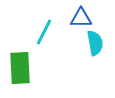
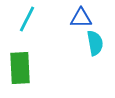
cyan line: moved 17 px left, 13 px up
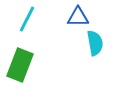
blue triangle: moved 3 px left, 1 px up
green rectangle: moved 3 px up; rotated 24 degrees clockwise
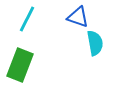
blue triangle: rotated 20 degrees clockwise
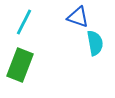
cyan line: moved 3 px left, 3 px down
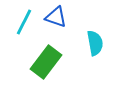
blue triangle: moved 22 px left
green rectangle: moved 26 px right, 3 px up; rotated 16 degrees clockwise
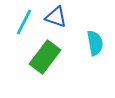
green rectangle: moved 1 px left, 5 px up
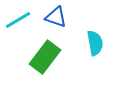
cyan line: moved 6 px left, 2 px up; rotated 32 degrees clockwise
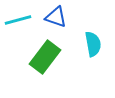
cyan line: rotated 16 degrees clockwise
cyan semicircle: moved 2 px left, 1 px down
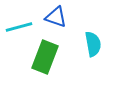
cyan line: moved 1 px right, 7 px down
green rectangle: rotated 16 degrees counterclockwise
